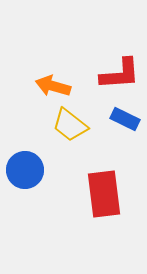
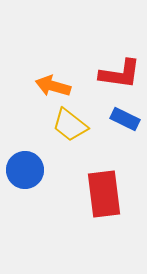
red L-shape: rotated 12 degrees clockwise
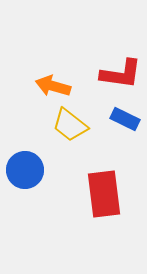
red L-shape: moved 1 px right
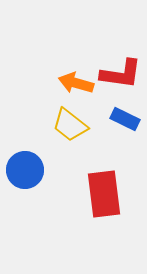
orange arrow: moved 23 px right, 3 px up
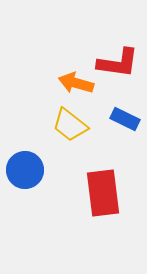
red L-shape: moved 3 px left, 11 px up
red rectangle: moved 1 px left, 1 px up
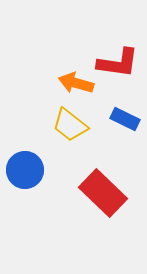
red rectangle: rotated 39 degrees counterclockwise
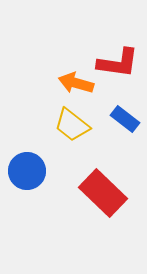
blue rectangle: rotated 12 degrees clockwise
yellow trapezoid: moved 2 px right
blue circle: moved 2 px right, 1 px down
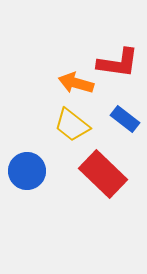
red rectangle: moved 19 px up
